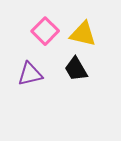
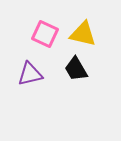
pink square: moved 3 px down; rotated 20 degrees counterclockwise
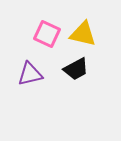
pink square: moved 2 px right
black trapezoid: rotated 88 degrees counterclockwise
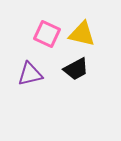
yellow triangle: moved 1 px left
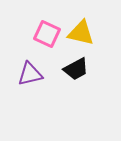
yellow triangle: moved 1 px left, 1 px up
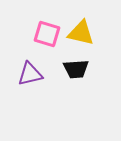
pink square: rotated 8 degrees counterclockwise
black trapezoid: rotated 24 degrees clockwise
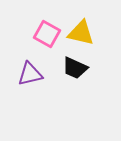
pink square: rotated 12 degrees clockwise
black trapezoid: moved 1 px left, 1 px up; rotated 28 degrees clockwise
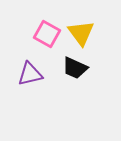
yellow triangle: rotated 40 degrees clockwise
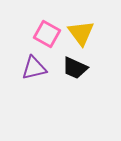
purple triangle: moved 4 px right, 6 px up
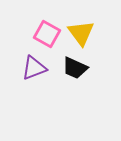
purple triangle: rotated 8 degrees counterclockwise
